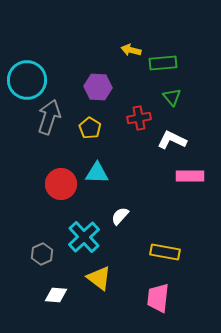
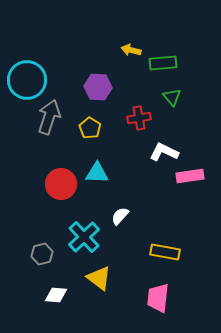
white L-shape: moved 8 px left, 12 px down
pink rectangle: rotated 8 degrees counterclockwise
gray hexagon: rotated 10 degrees clockwise
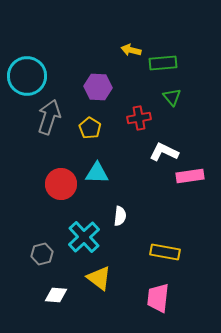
cyan circle: moved 4 px up
white semicircle: rotated 144 degrees clockwise
